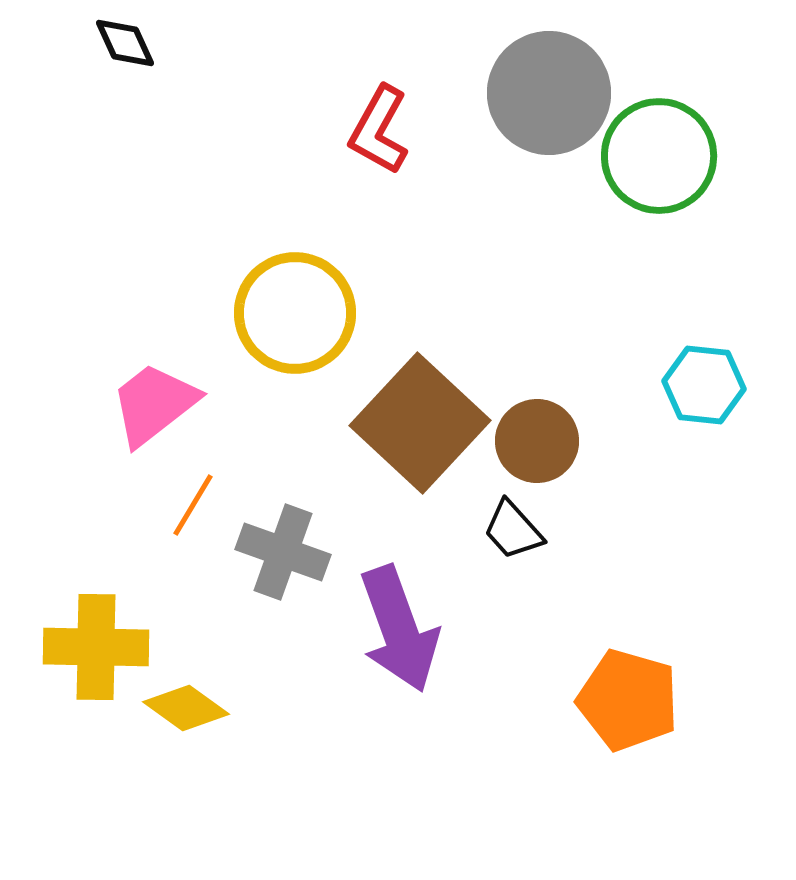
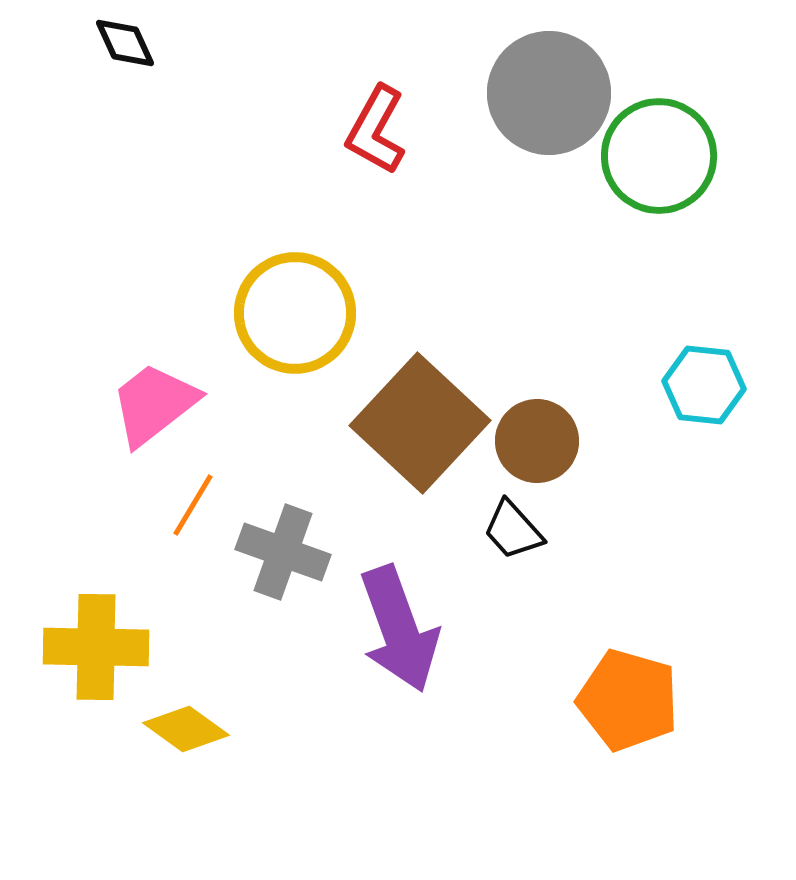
red L-shape: moved 3 px left
yellow diamond: moved 21 px down
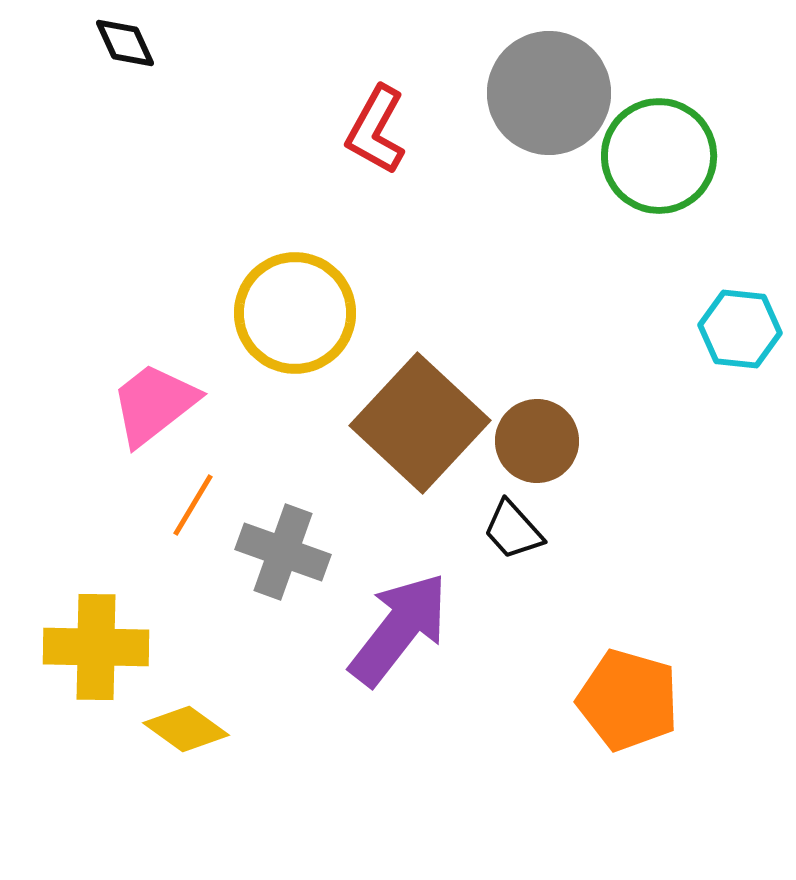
cyan hexagon: moved 36 px right, 56 px up
purple arrow: rotated 122 degrees counterclockwise
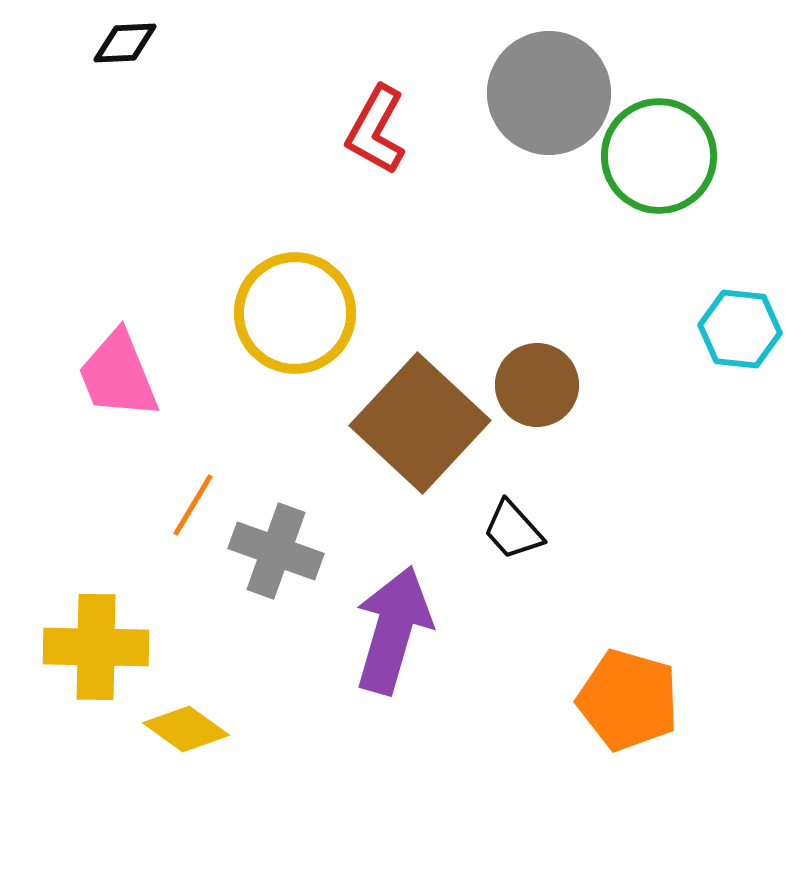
black diamond: rotated 68 degrees counterclockwise
pink trapezoid: moved 36 px left, 29 px up; rotated 74 degrees counterclockwise
brown circle: moved 56 px up
gray cross: moved 7 px left, 1 px up
purple arrow: moved 6 px left, 1 px down; rotated 22 degrees counterclockwise
